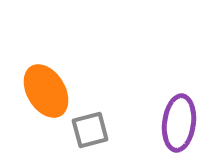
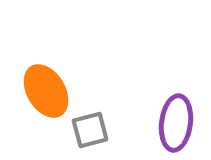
purple ellipse: moved 3 px left
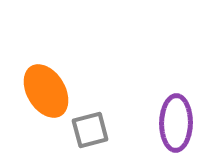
purple ellipse: rotated 6 degrees counterclockwise
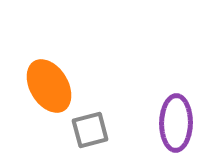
orange ellipse: moved 3 px right, 5 px up
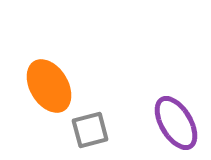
purple ellipse: rotated 32 degrees counterclockwise
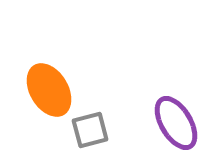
orange ellipse: moved 4 px down
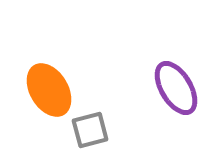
purple ellipse: moved 35 px up
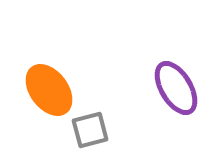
orange ellipse: rotated 6 degrees counterclockwise
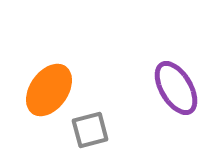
orange ellipse: rotated 72 degrees clockwise
